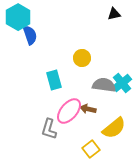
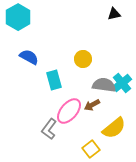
blue semicircle: moved 1 px left, 22 px down; rotated 42 degrees counterclockwise
yellow circle: moved 1 px right, 1 px down
brown arrow: moved 4 px right, 4 px up; rotated 42 degrees counterclockwise
gray L-shape: rotated 20 degrees clockwise
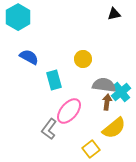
cyan cross: moved 1 px left, 9 px down
brown arrow: moved 15 px right, 3 px up; rotated 126 degrees clockwise
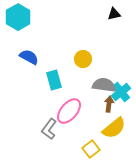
brown arrow: moved 2 px right, 2 px down
